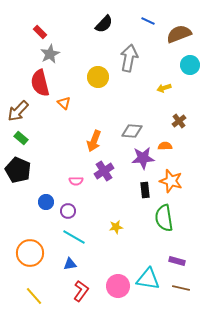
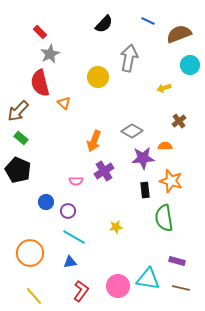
gray diamond: rotated 25 degrees clockwise
blue triangle: moved 2 px up
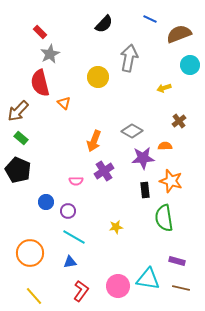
blue line: moved 2 px right, 2 px up
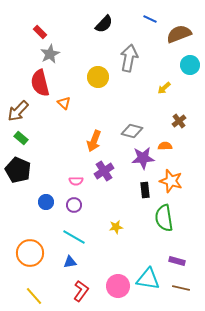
yellow arrow: rotated 24 degrees counterclockwise
gray diamond: rotated 15 degrees counterclockwise
purple circle: moved 6 px right, 6 px up
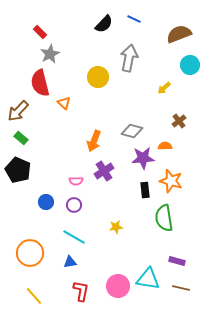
blue line: moved 16 px left
red L-shape: rotated 25 degrees counterclockwise
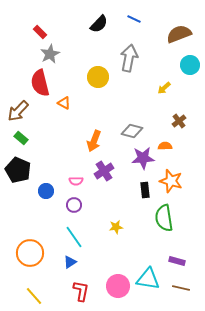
black semicircle: moved 5 px left
orange triangle: rotated 16 degrees counterclockwise
blue circle: moved 11 px up
cyan line: rotated 25 degrees clockwise
blue triangle: rotated 24 degrees counterclockwise
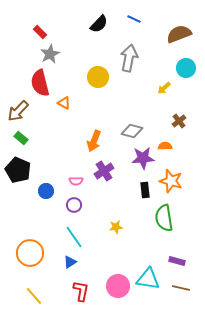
cyan circle: moved 4 px left, 3 px down
